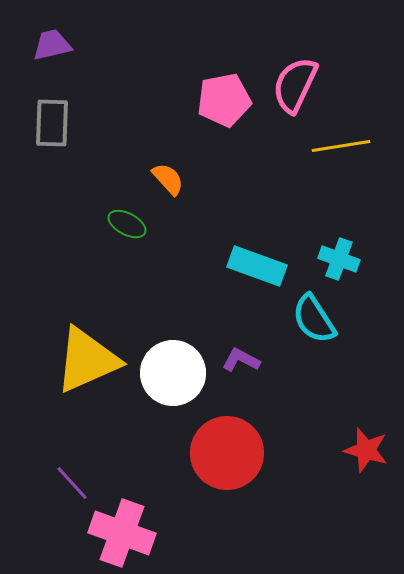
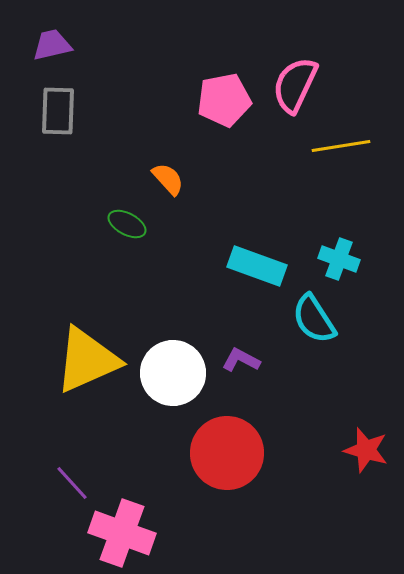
gray rectangle: moved 6 px right, 12 px up
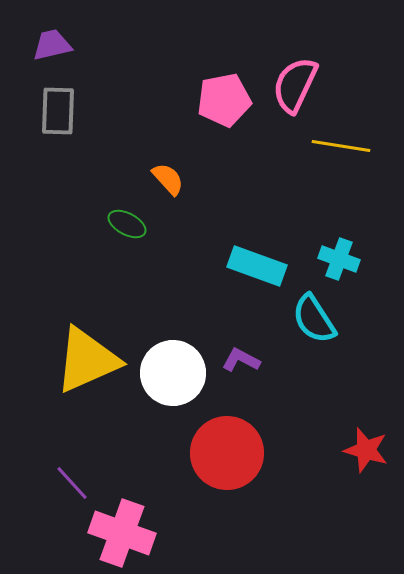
yellow line: rotated 18 degrees clockwise
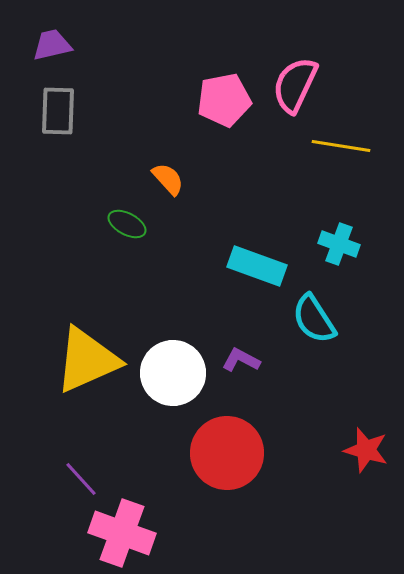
cyan cross: moved 15 px up
purple line: moved 9 px right, 4 px up
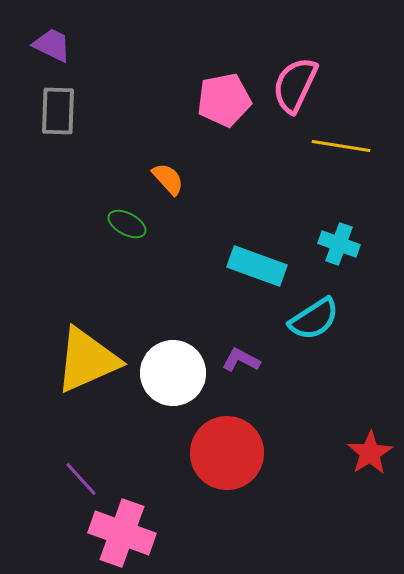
purple trapezoid: rotated 39 degrees clockwise
cyan semicircle: rotated 90 degrees counterclockwise
red star: moved 4 px right, 3 px down; rotated 24 degrees clockwise
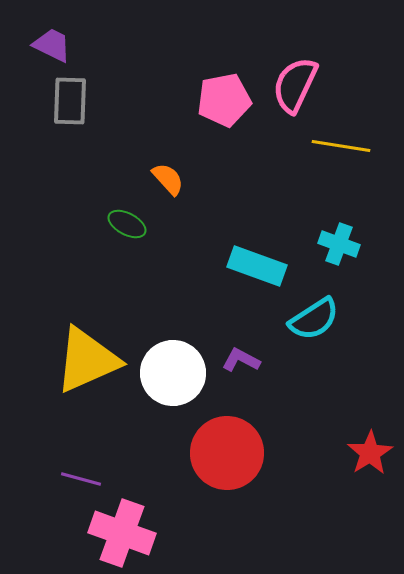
gray rectangle: moved 12 px right, 10 px up
purple line: rotated 33 degrees counterclockwise
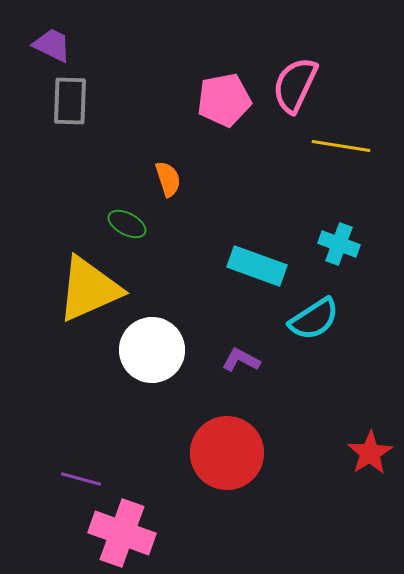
orange semicircle: rotated 24 degrees clockwise
yellow triangle: moved 2 px right, 71 px up
white circle: moved 21 px left, 23 px up
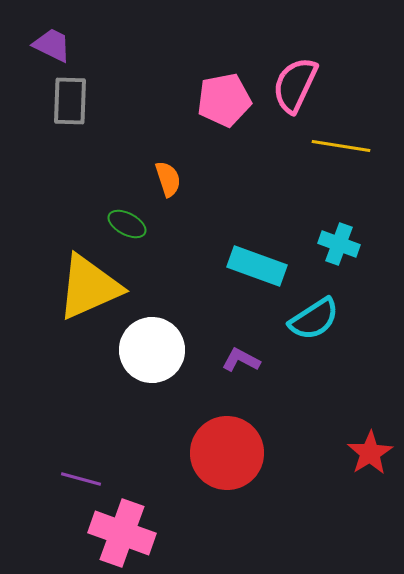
yellow triangle: moved 2 px up
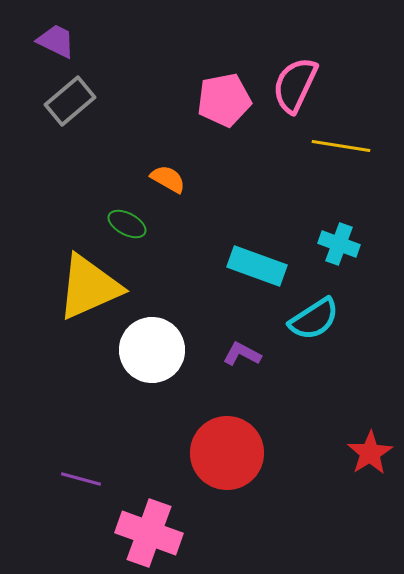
purple trapezoid: moved 4 px right, 4 px up
gray rectangle: rotated 48 degrees clockwise
orange semicircle: rotated 42 degrees counterclockwise
purple L-shape: moved 1 px right, 6 px up
pink cross: moved 27 px right
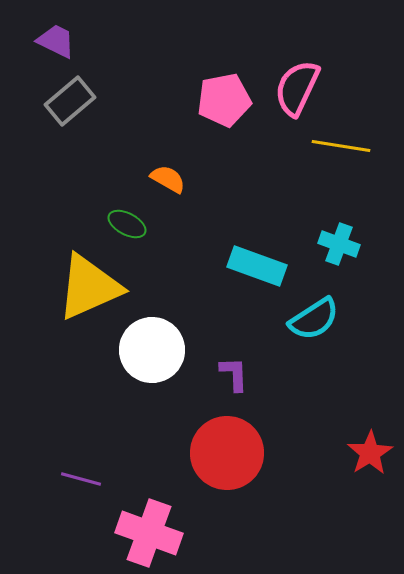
pink semicircle: moved 2 px right, 3 px down
purple L-shape: moved 8 px left, 20 px down; rotated 60 degrees clockwise
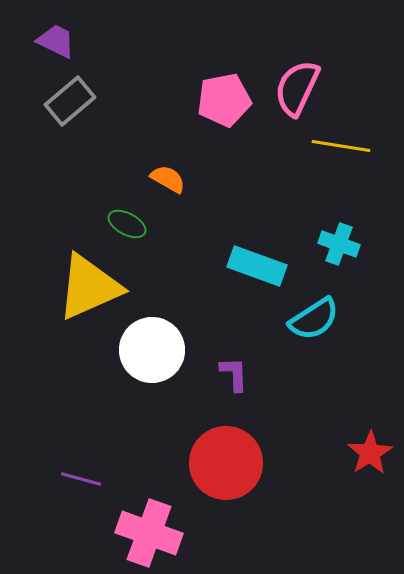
red circle: moved 1 px left, 10 px down
